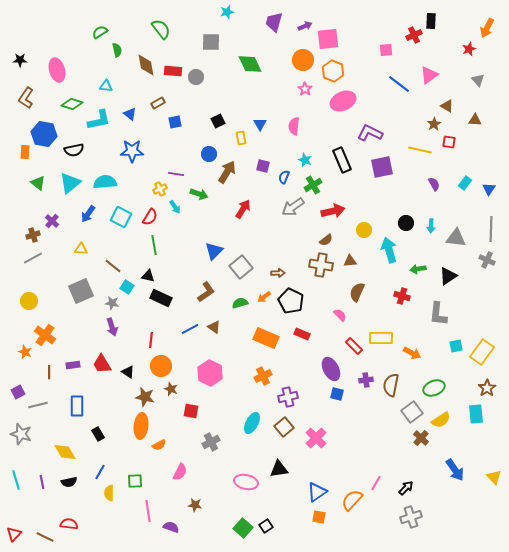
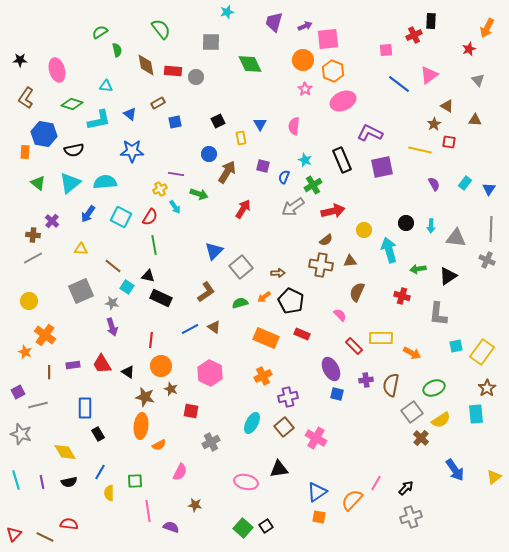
brown cross at (33, 235): rotated 24 degrees clockwise
blue rectangle at (77, 406): moved 8 px right, 2 px down
pink cross at (316, 438): rotated 15 degrees counterclockwise
yellow triangle at (494, 477): rotated 35 degrees clockwise
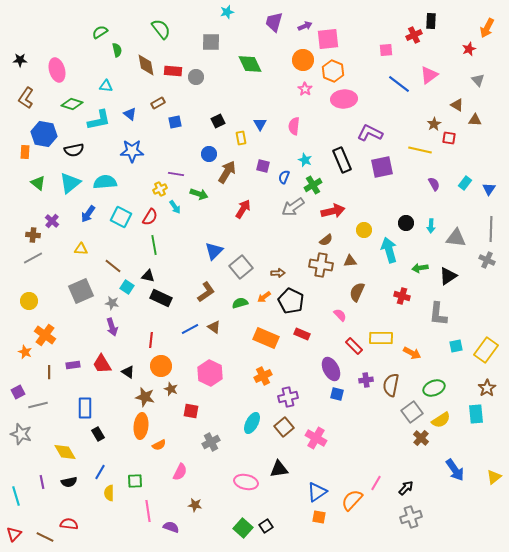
pink ellipse at (343, 101): moved 1 px right, 2 px up; rotated 20 degrees clockwise
brown triangle at (447, 106): moved 10 px right, 1 px up
red square at (449, 142): moved 4 px up
green arrow at (418, 269): moved 2 px right, 1 px up
yellow rectangle at (482, 352): moved 4 px right, 2 px up
cyan line at (16, 480): moved 16 px down
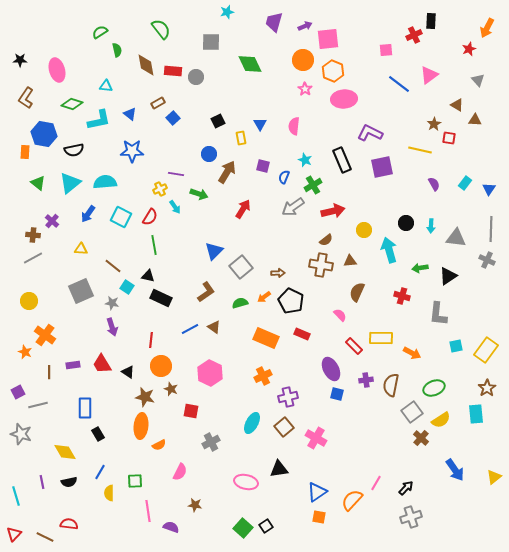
blue square at (175, 122): moved 2 px left, 4 px up; rotated 32 degrees counterclockwise
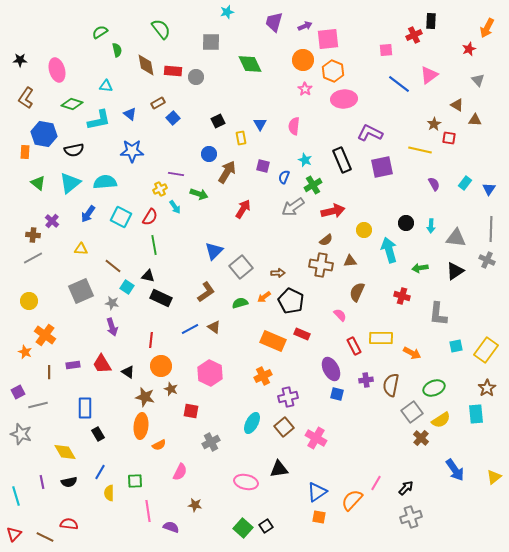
black triangle at (448, 276): moved 7 px right, 5 px up
orange rectangle at (266, 338): moved 7 px right, 3 px down
red rectangle at (354, 346): rotated 18 degrees clockwise
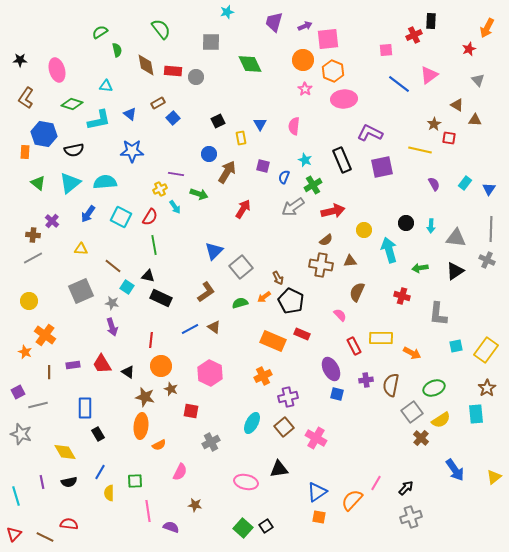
brown arrow at (278, 273): moved 5 px down; rotated 64 degrees clockwise
